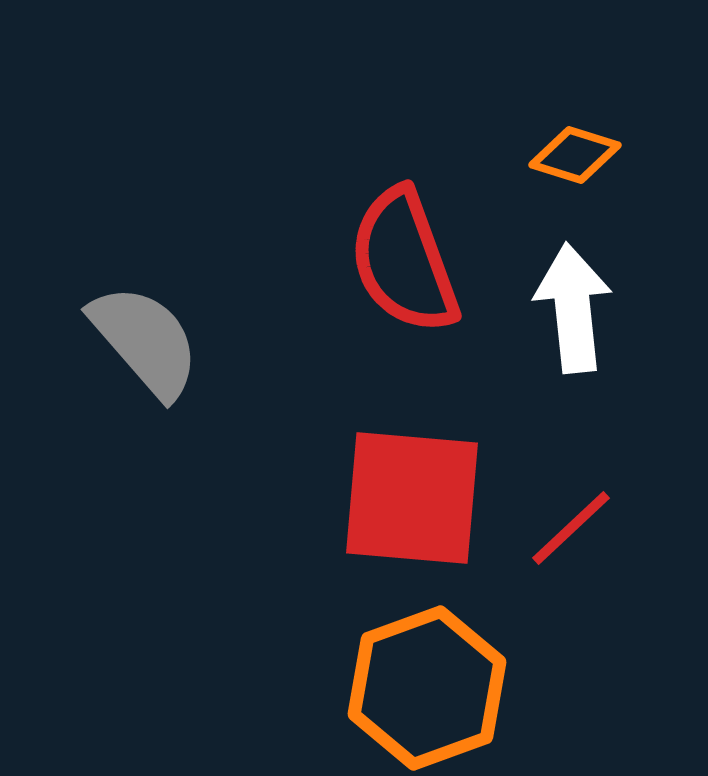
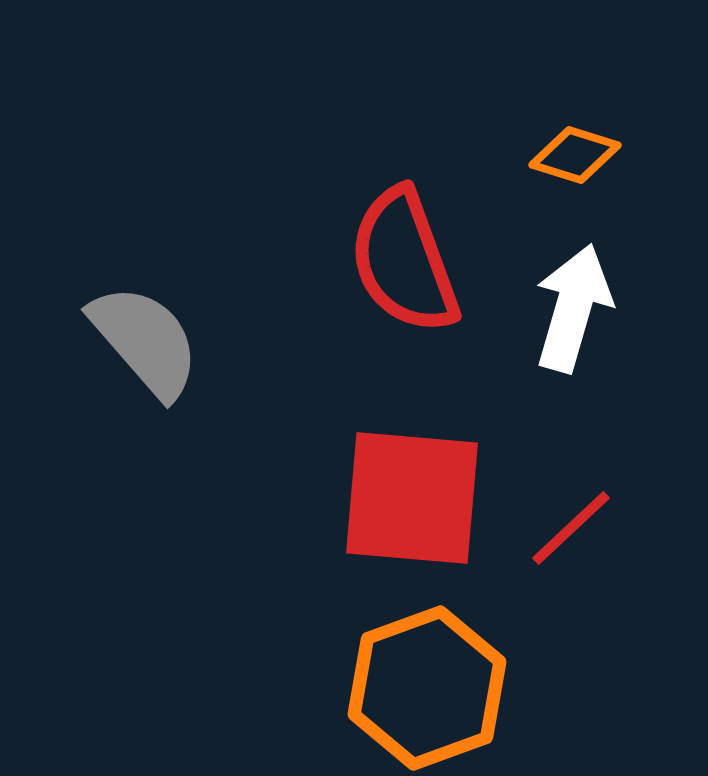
white arrow: rotated 22 degrees clockwise
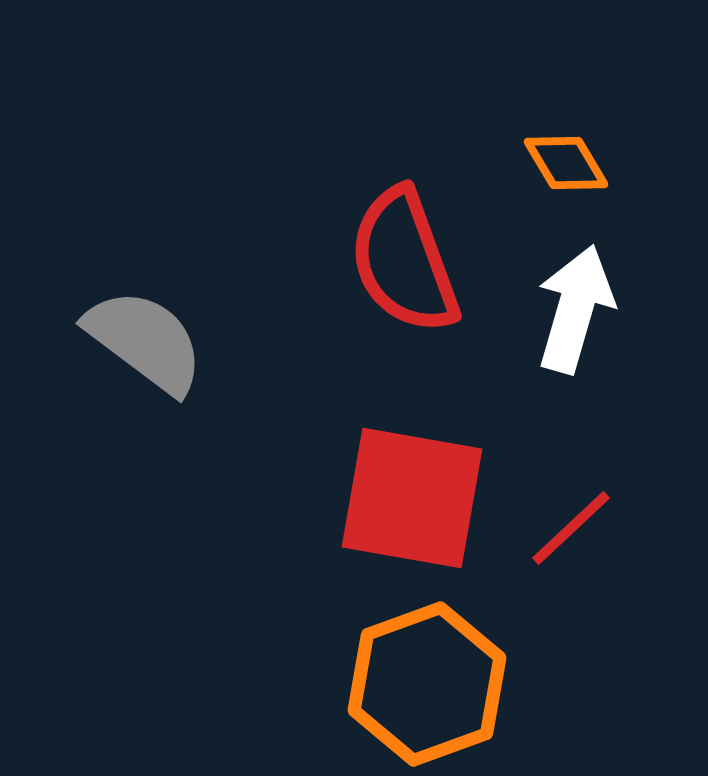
orange diamond: moved 9 px left, 8 px down; rotated 42 degrees clockwise
white arrow: moved 2 px right, 1 px down
gray semicircle: rotated 12 degrees counterclockwise
red square: rotated 5 degrees clockwise
orange hexagon: moved 4 px up
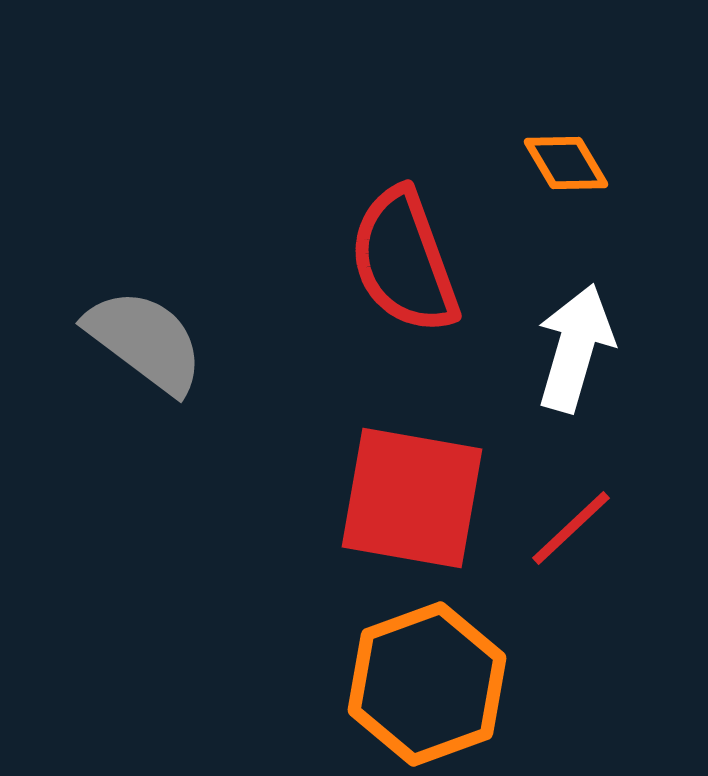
white arrow: moved 39 px down
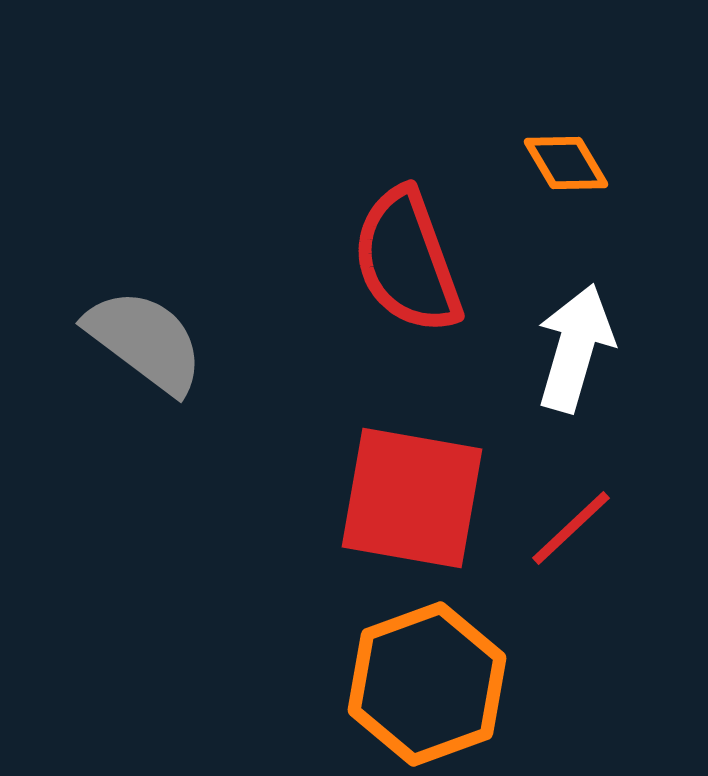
red semicircle: moved 3 px right
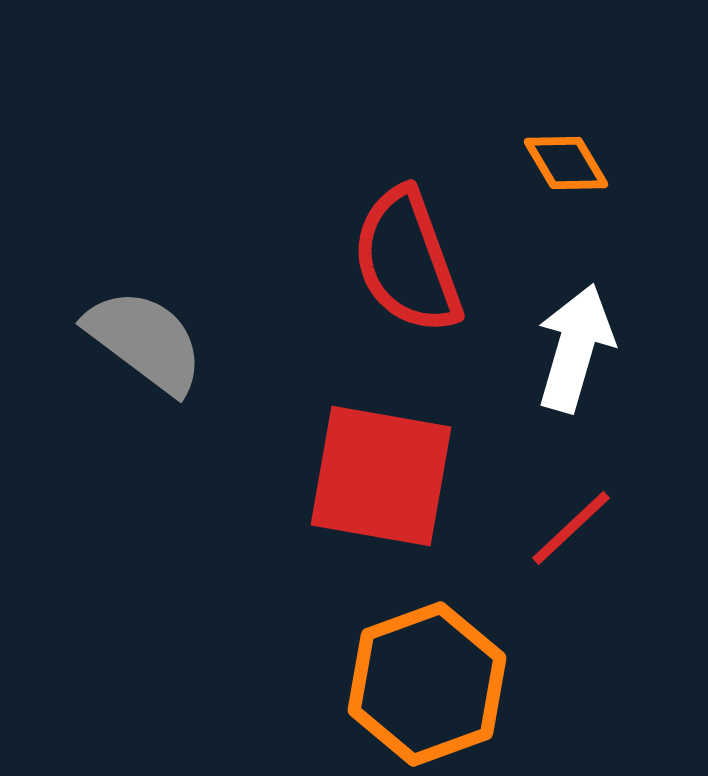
red square: moved 31 px left, 22 px up
